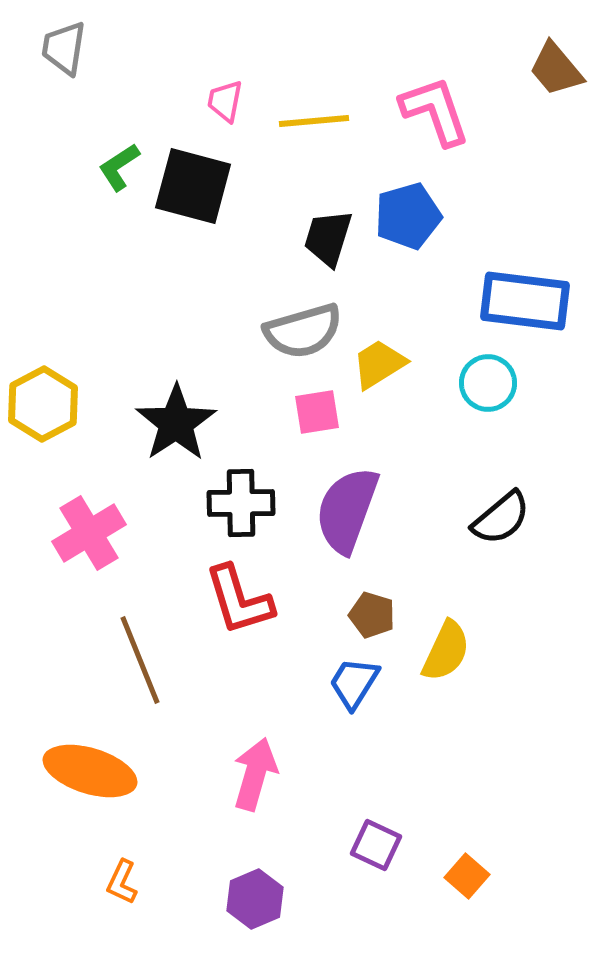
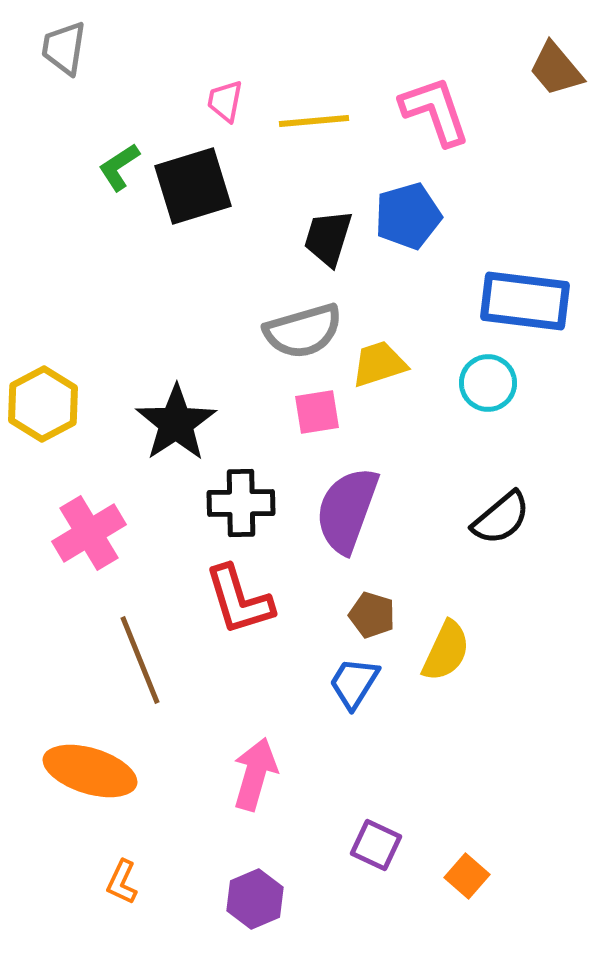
black square: rotated 32 degrees counterclockwise
yellow trapezoid: rotated 14 degrees clockwise
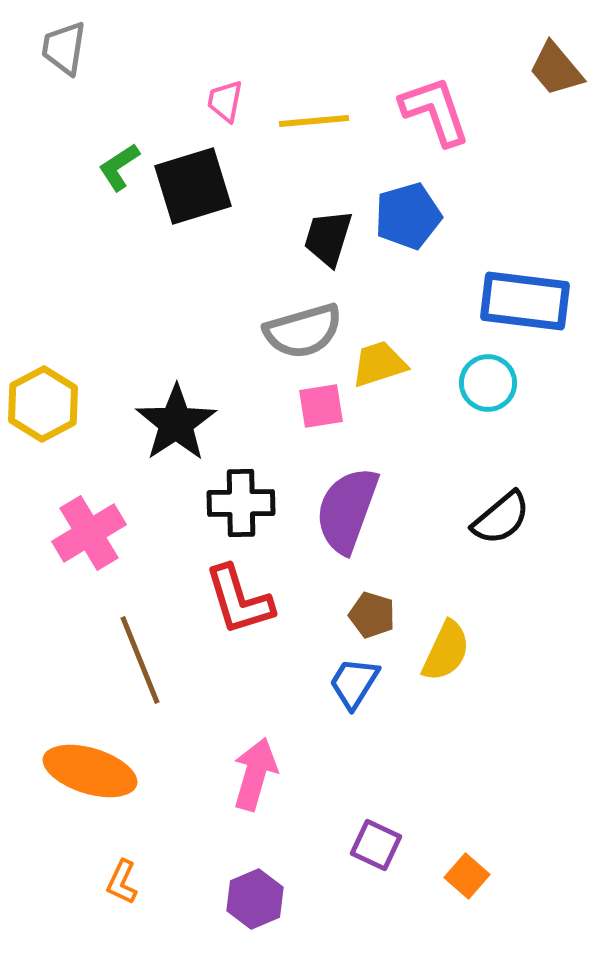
pink square: moved 4 px right, 6 px up
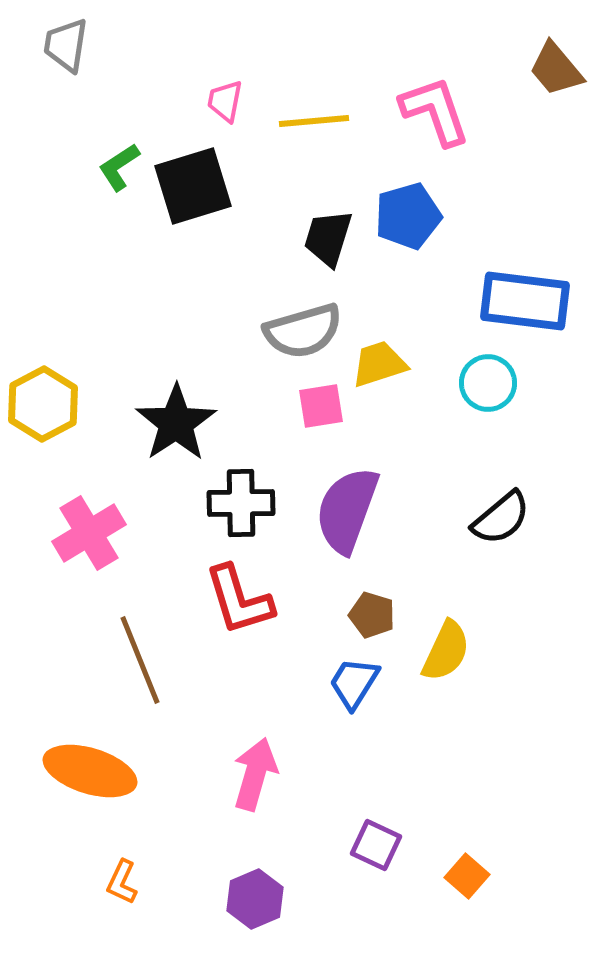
gray trapezoid: moved 2 px right, 3 px up
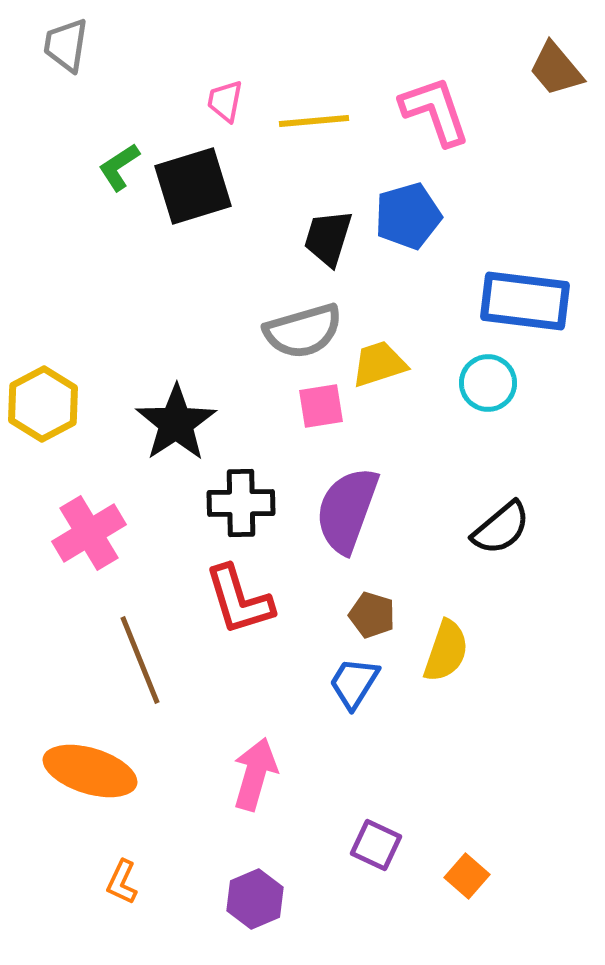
black semicircle: moved 10 px down
yellow semicircle: rotated 6 degrees counterclockwise
